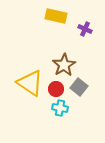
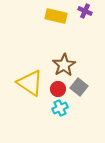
purple cross: moved 18 px up
red circle: moved 2 px right
cyan cross: rotated 35 degrees counterclockwise
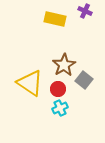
yellow rectangle: moved 1 px left, 3 px down
gray square: moved 5 px right, 7 px up
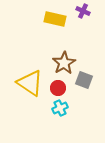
purple cross: moved 2 px left
brown star: moved 2 px up
gray square: rotated 18 degrees counterclockwise
red circle: moved 1 px up
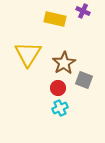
yellow triangle: moved 2 px left, 29 px up; rotated 28 degrees clockwise
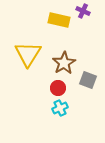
yellow rectangle: moved 4 px right, 1 px down
gray square: moved 4 px right
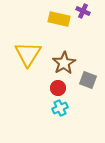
yellow rectangle: moved 1 px up
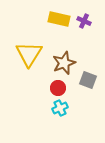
purple cross: moved 1 px right, 10 px down
yellow triangle: moved 1 px right
brown star: rotated 10 degrees clockwise
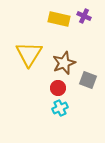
purple cross: moved 5 px up
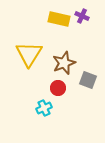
purple cross: moved 2 px left
cyan cross: moved 16 px left
